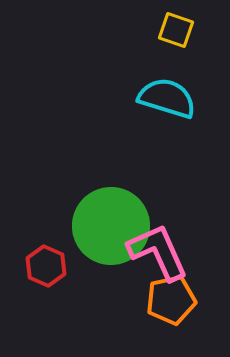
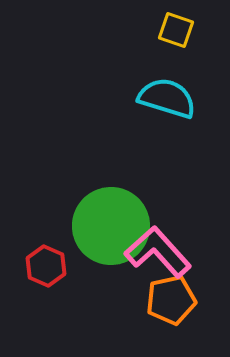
pink L-shape: rotated 18 degrees counterclockwise
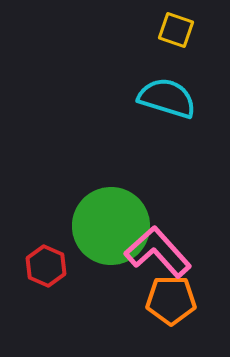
orange pentagon: rotated 12 degrees clockwise
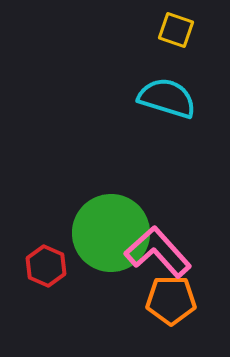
green circle: moved 7 px down
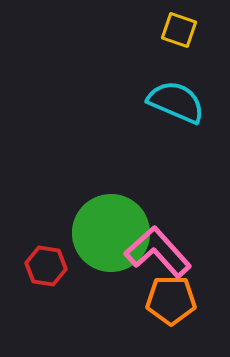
yellow square: moved 3 px right
cyan semicircle: moved 9 px right, 4 px down; rotated 6 degrees clockwise
red hexagon: rotated 15 degrees counterclockwise
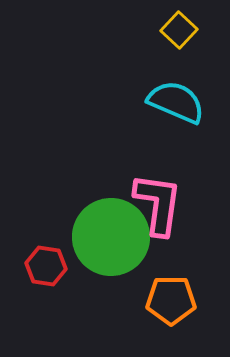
yellow square: rotated 24 degrees clockwise
green circle: moved 4 px down
pink L-shape: moved 48 px up; rotated 50 degrees clockwise
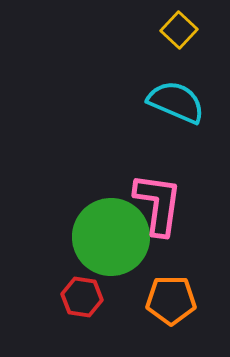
red hexagon: moved 36 px right, 31 px down
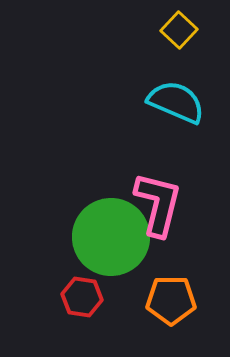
pink L-shape: rotated 6 degrees clockwise
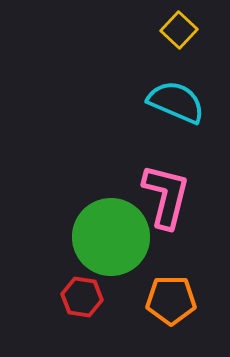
pink L-shape: moved 8 px right, 8 px up
